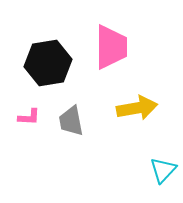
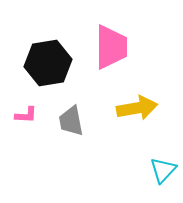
pink L-shape: moved 3 px left, 2 px up
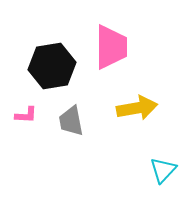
black hexagon: moved 4 px right, 3 px down
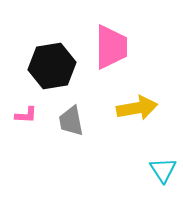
cyan triangle: rotated 16 degrees counterclockwise
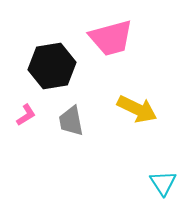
pink trapezoid: moved 9 px up; rotated 75 degrees clockwise
yellow arrow: moved 1 px down; rotated 36 degrees clockwise
pink L-shape: rotated 35 degrees counterclockwise
cyan triangle: moved 13 px down
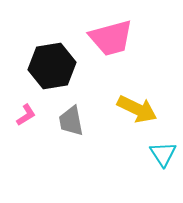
cyan triangle: moved 29 px up
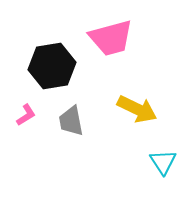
cyan triangle: moved 8 px down
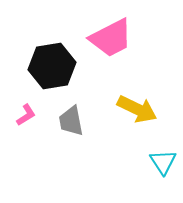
pink trapezoid: rotated 12 degrees counterclockwise
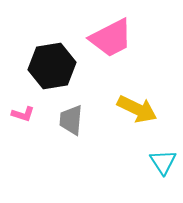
pink L-shape: moved 3 px left, 1 px up; rotated 50 degrees clockwise
gray trapezoid: moved 1 px up; rotated 16 degrees clockwise
